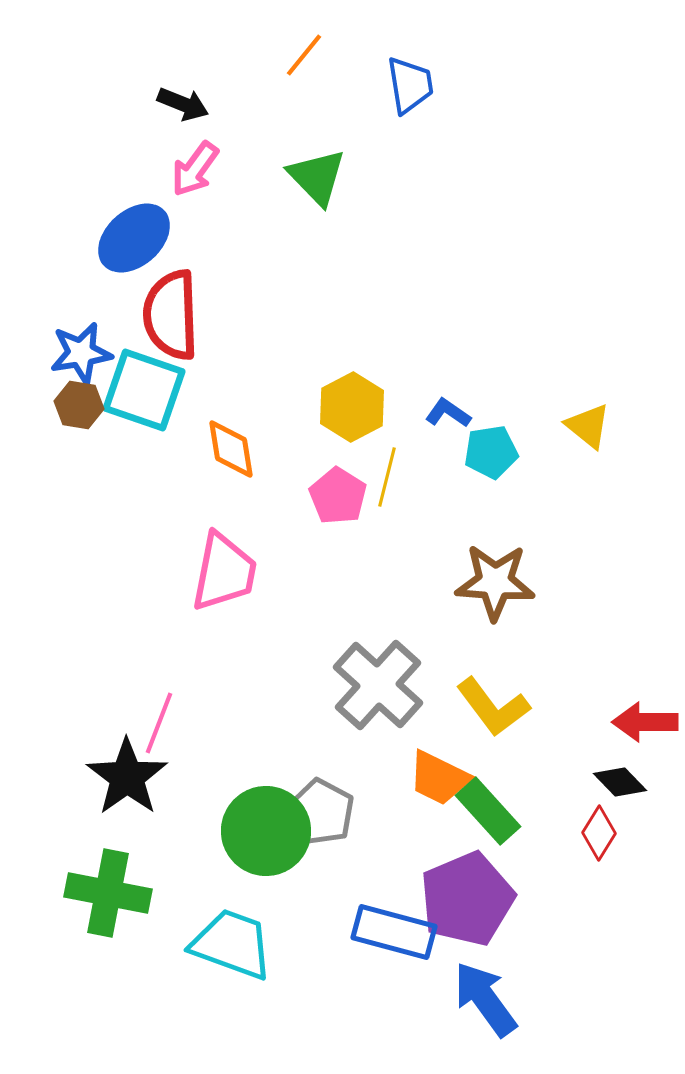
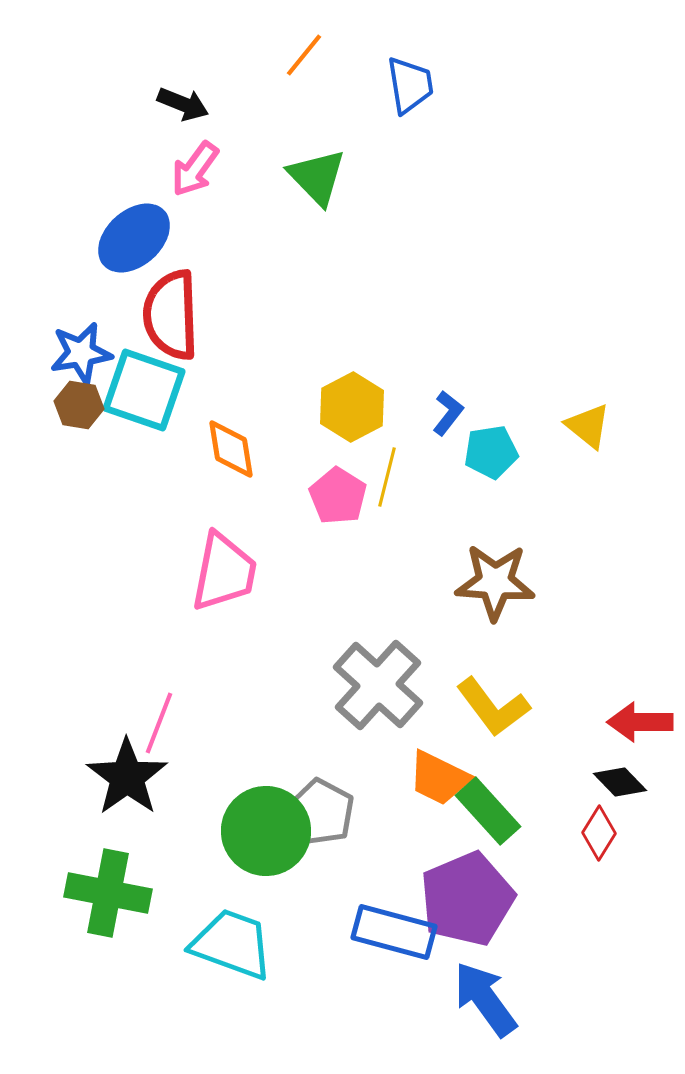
blue L-shape: rotated 93 degrees clockwise
red arrow: moved 5 px left
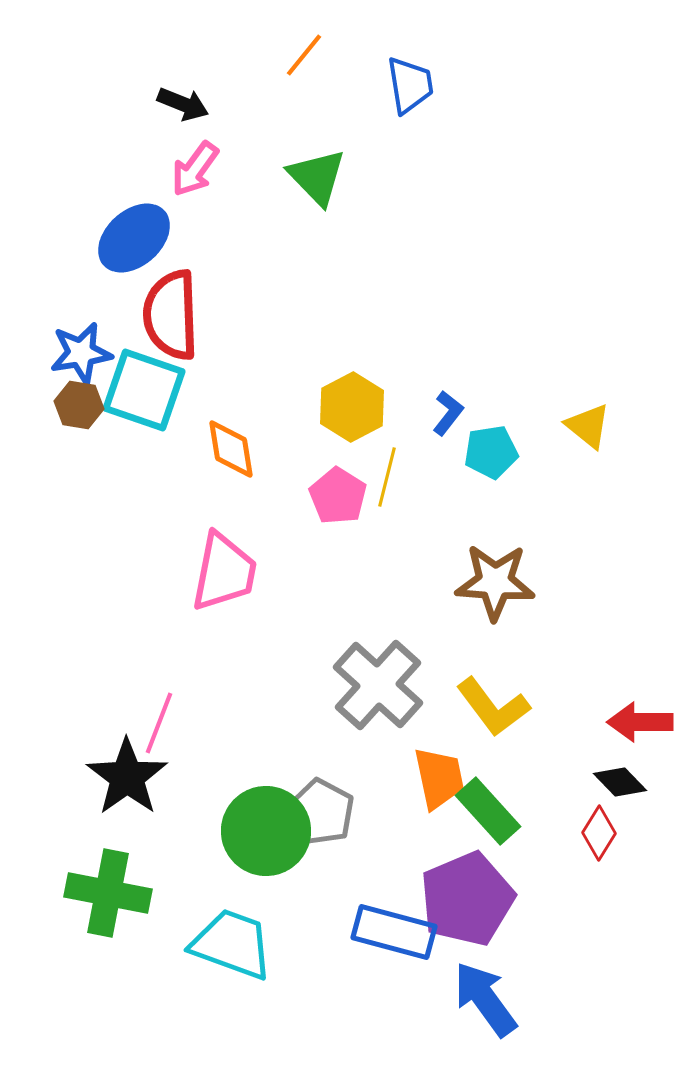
orange trapezoid: rotated 128 degrees counterclockwise
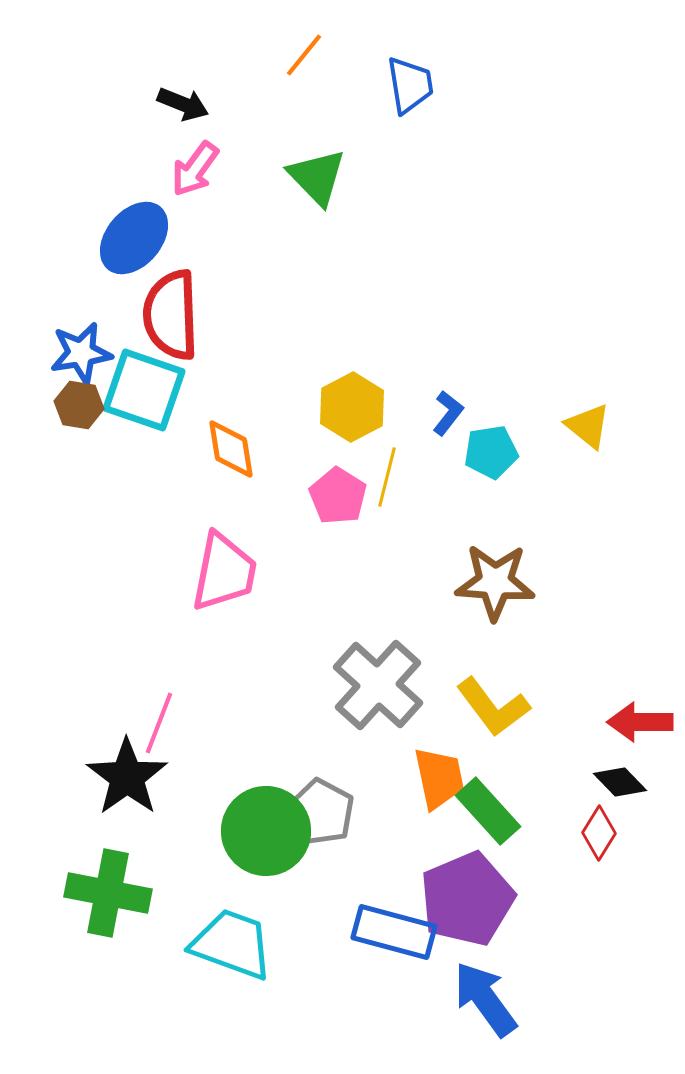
blue ellipse: rotated 8 degrees counterclockwise
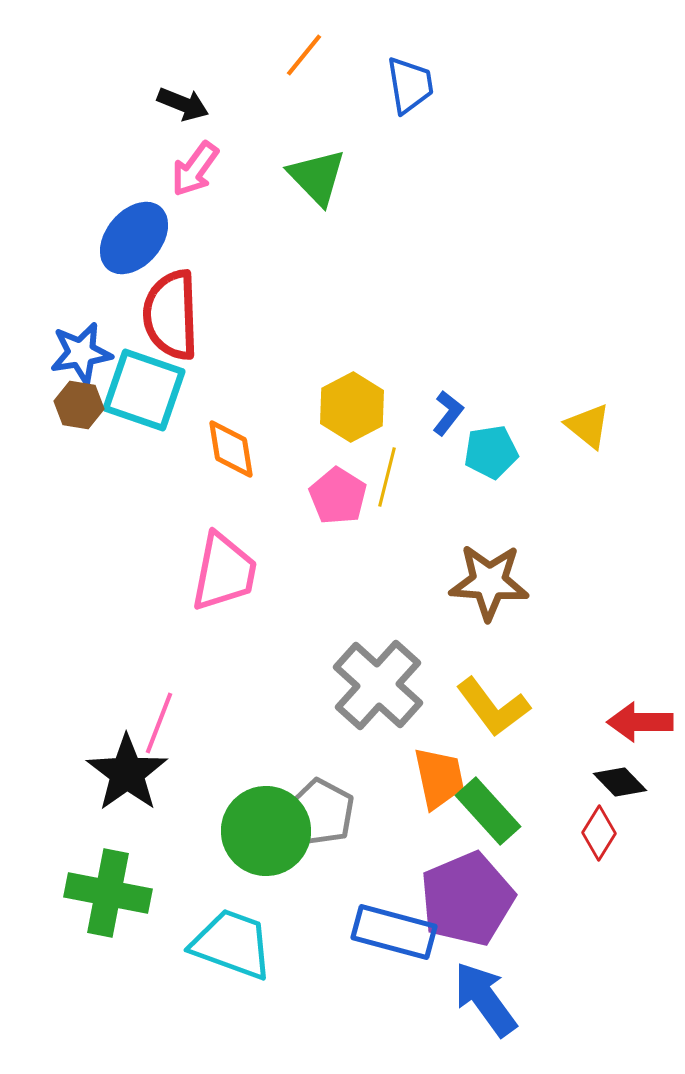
brown star: moved 6 px left
black star: moved 4 px up
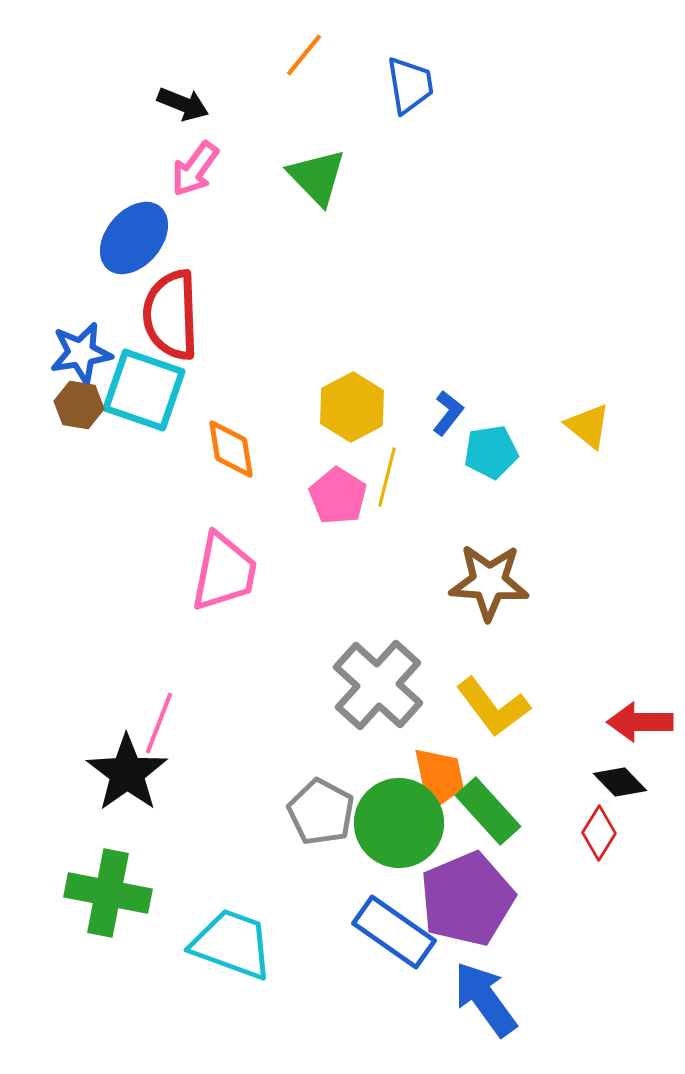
green circle: moved 133 px right, 8 px up
blue rectangle: rotated 20 degrees clockwise
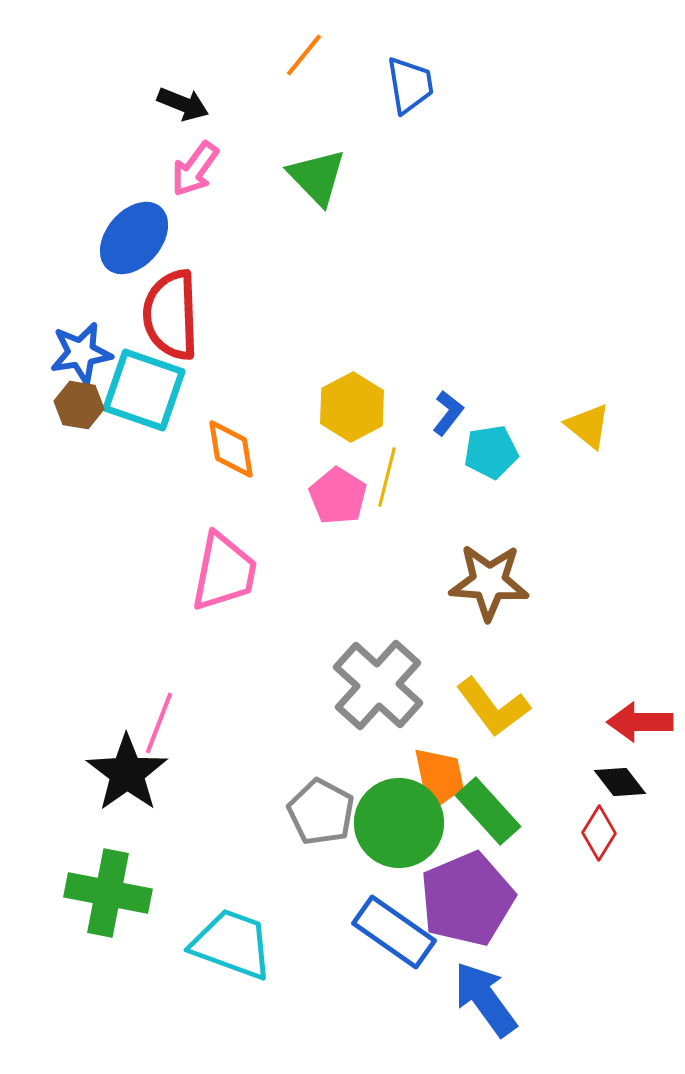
black diamond: rotated 6 degrees clockwise
